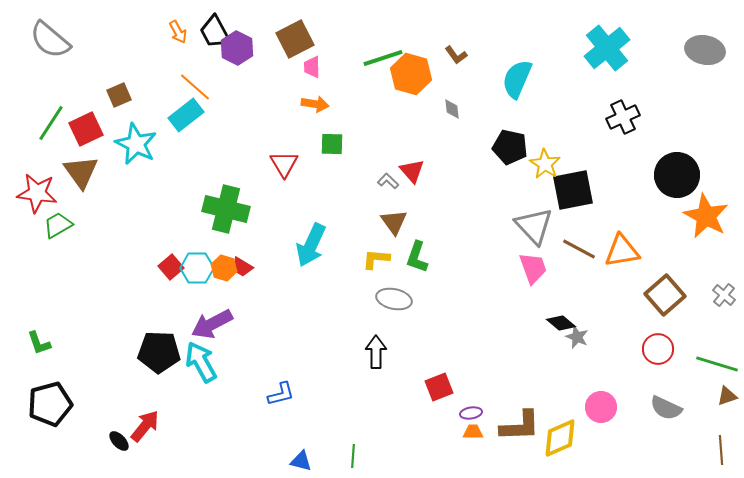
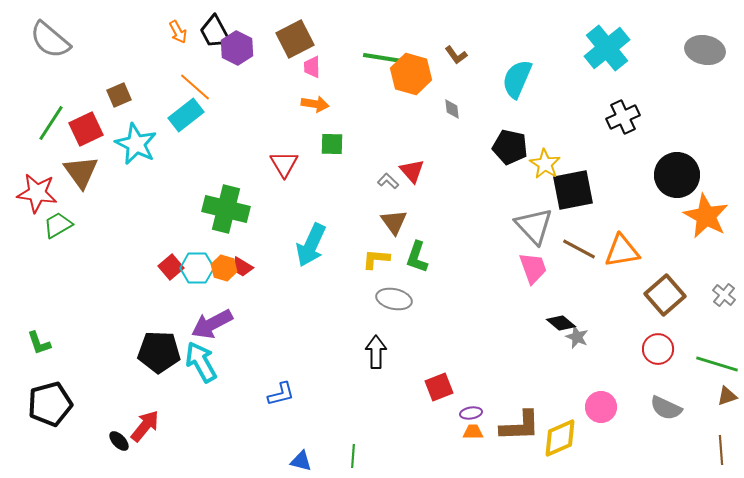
green line at (383, 58): rotated 27 degrees clockwise
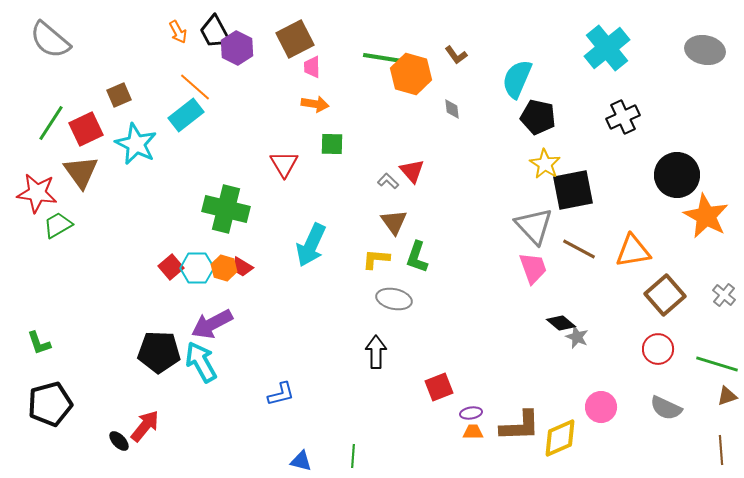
black pentagon at (510, 147): moved 28 px right, 30 px up
orange triangle at (622, 251): moved 11 px right
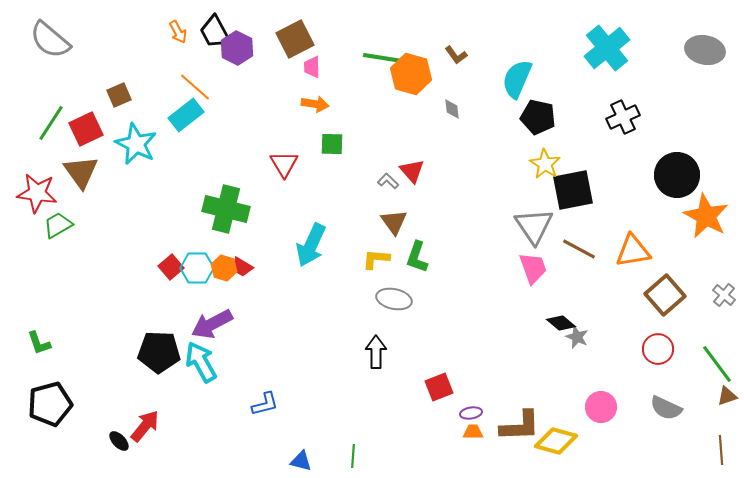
gray triangle at (534, 226): rotated 9 degrees clockwise
green line at (717, 364): rotated 36 degrees clockwise
blue L-shape at (281, 394): moved 16 px left, 10 px down
yellow diamond at (560, 438): moved 4 px left, 3 px down; rotated 39 degrees clockwise
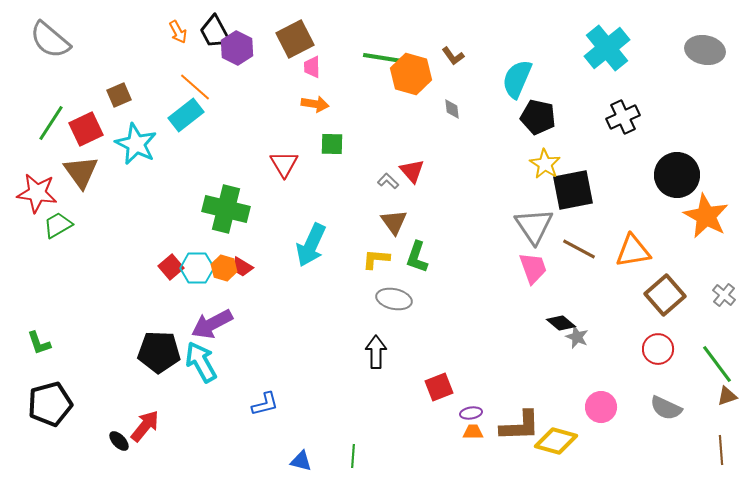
brown L-shape at (456, 55): moved 3 px left, 1 px down
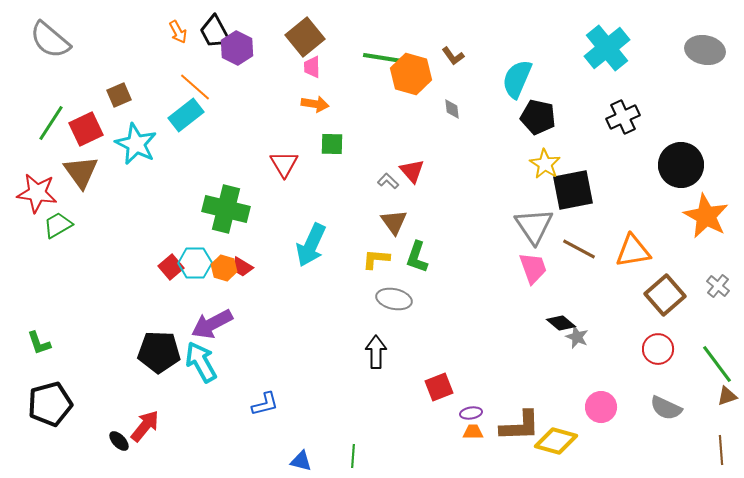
brown square at (295, 39): moved 10 px right, 2 px up; rotated 12 degrees counterclockwise
black circle at (677, 175): moved 4 px right, 10 px up
cyan hexagon at (197, 268): moved 2 px left, 5 px up
gray cross at (724, 295): moved 6 px left, 9 px up
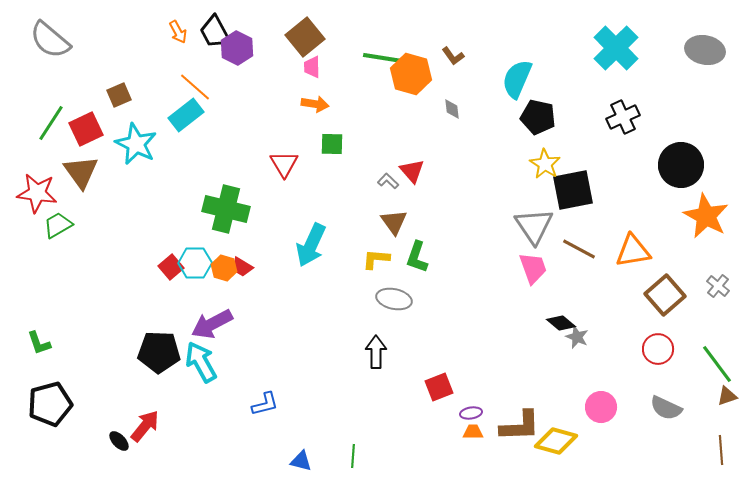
cyan cross at (607, 48): moved 9 px right; rotated 6 degrees counterclockwise
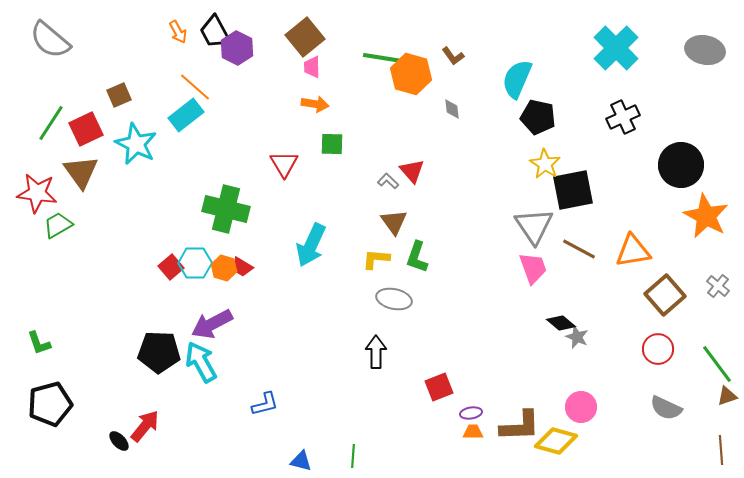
pink circle at (601, 407): moved 20 px left
